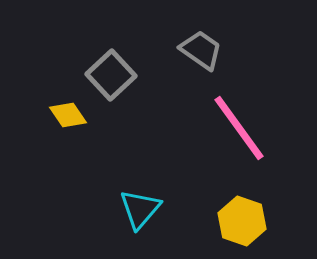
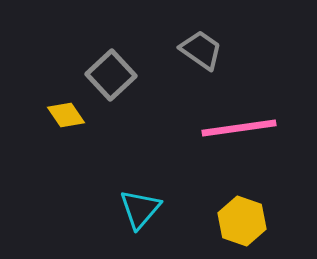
yellow diamond: moved 2 px left
pink line: rotated 62 degrees counterclockwise
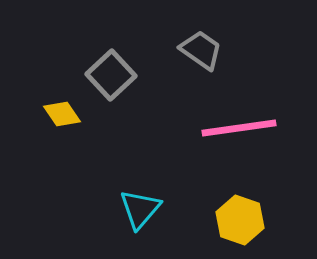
yellow diamond: moved 4 px left, 1 px up
yellow hexagon: moved 2 px left, 1 px up
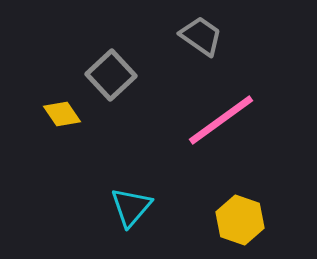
gray trapezoid: moved 14 px up
pink line: moved 18 px left, 8 px up; rotated 28 degrees counterclockwise
cyan triangle: moved 9 px left, 2 px up
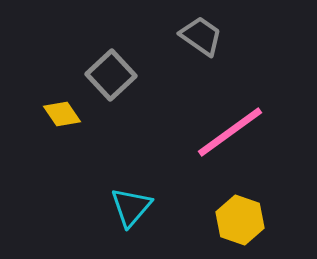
pink line: moved 9 px right, 12 px down
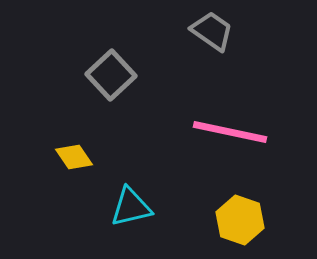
gray trapezoid: moved 11 px right, 5 px up
yellow diamond: moved 12 px right, 43 px down
pink line: rotated 48 degrees clockwise
cyan triangle: rotated 36 degrees clockwise
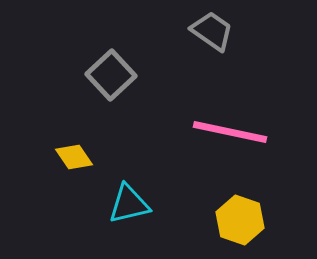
cyan triangle: moved 2 px left, 3 px up
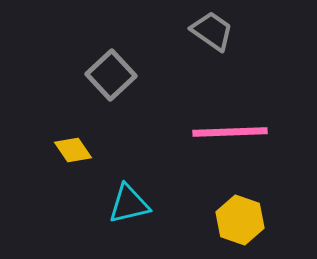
pink line: rotated 14 degrees counterclockwise
yellow diamond: moved 1 px left, 7 px up
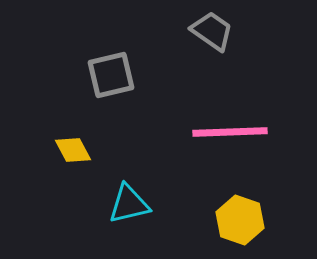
gray square: rotated 30 degrees clockwise
yellow diamond: rotated 6 degrees clockwise
